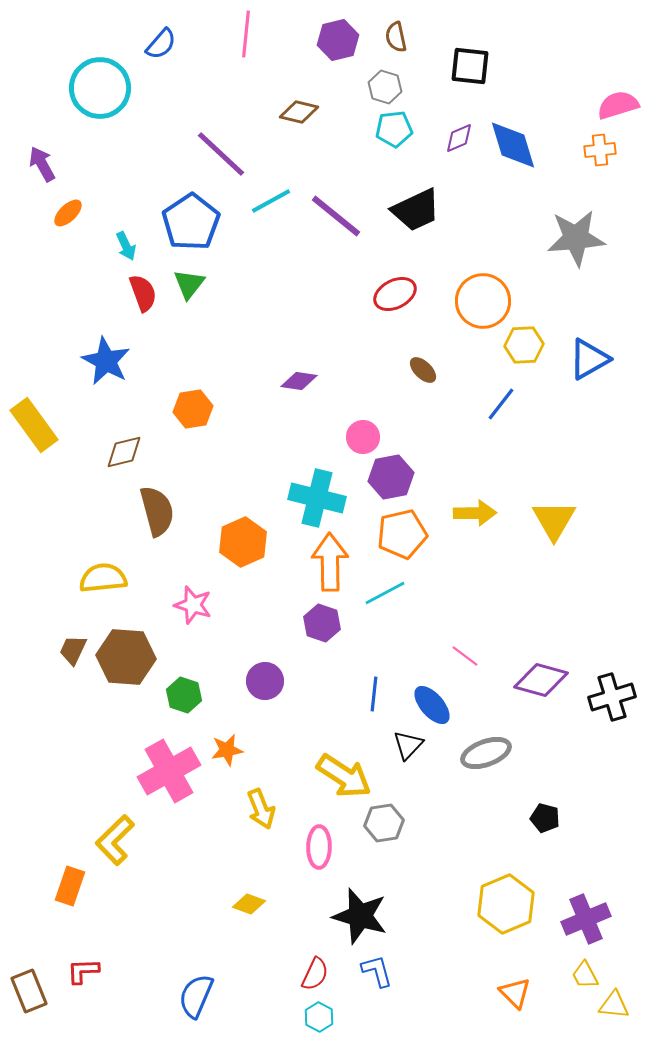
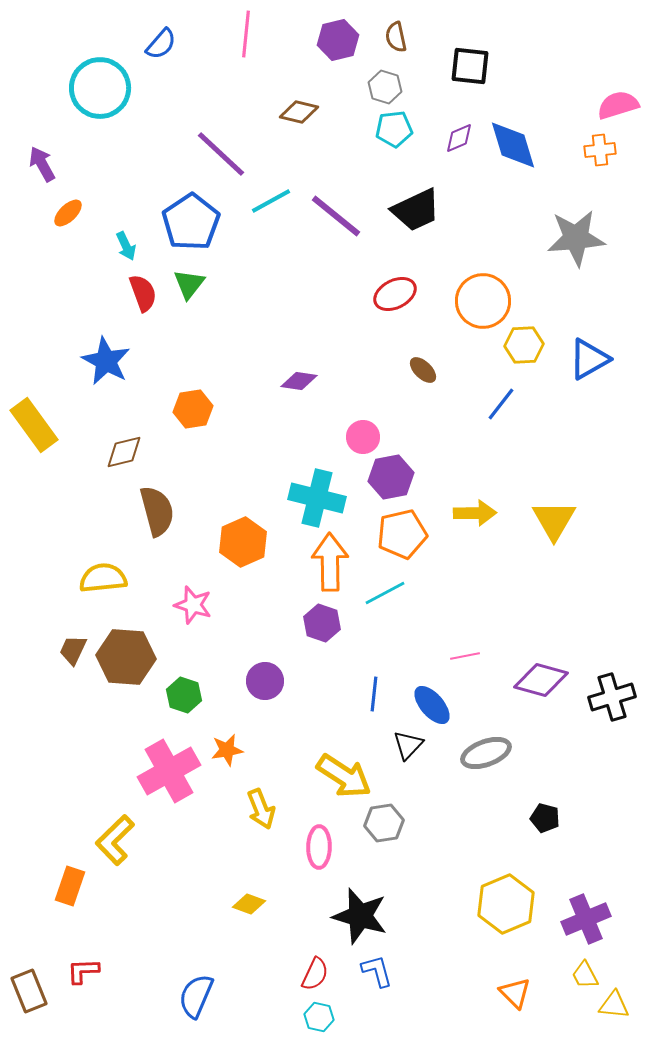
pink line at (465, 656): rotated 48 degrees counterclockwise
cyan hexagon at (319, 1017): rotated 16 degrees counterclockwise
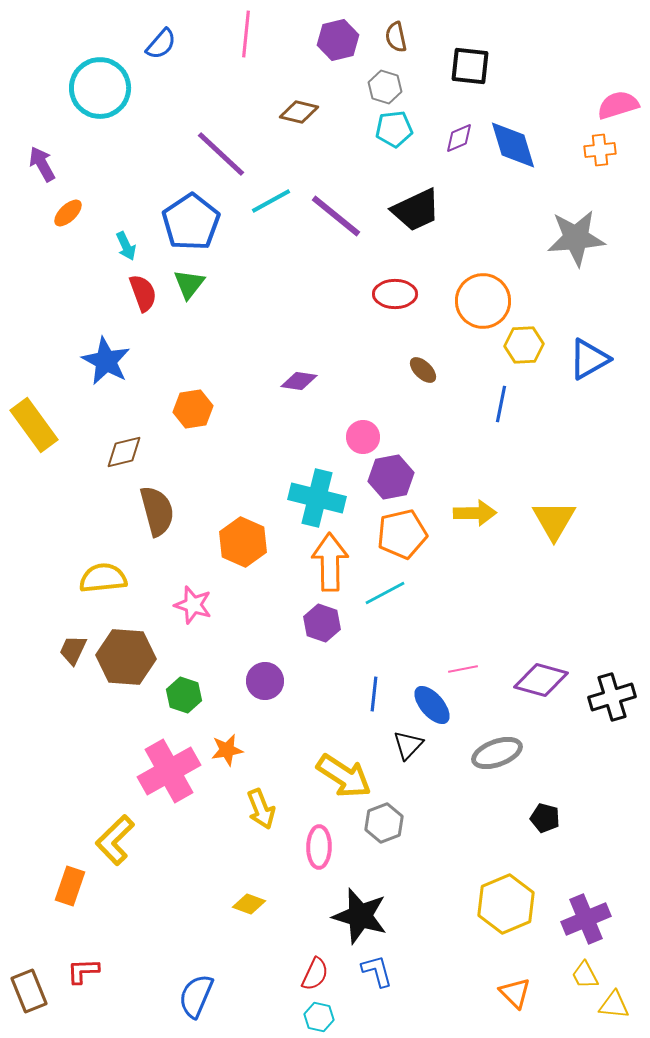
red ellipse at (395, 294): rotated 27 degrees clockwise
blue line at (501, 404): rotated 27 degrees counterclockwise
orange hexagon at (243, 542): rotated 12 degrees counterclockwise
pink line at (465, 656): moved 2 px left, 13 px down
gray ellipse at (486, 753): moved 11 px right
gray hexagon at (384, 823): rotated 12 degrees counterclockwise
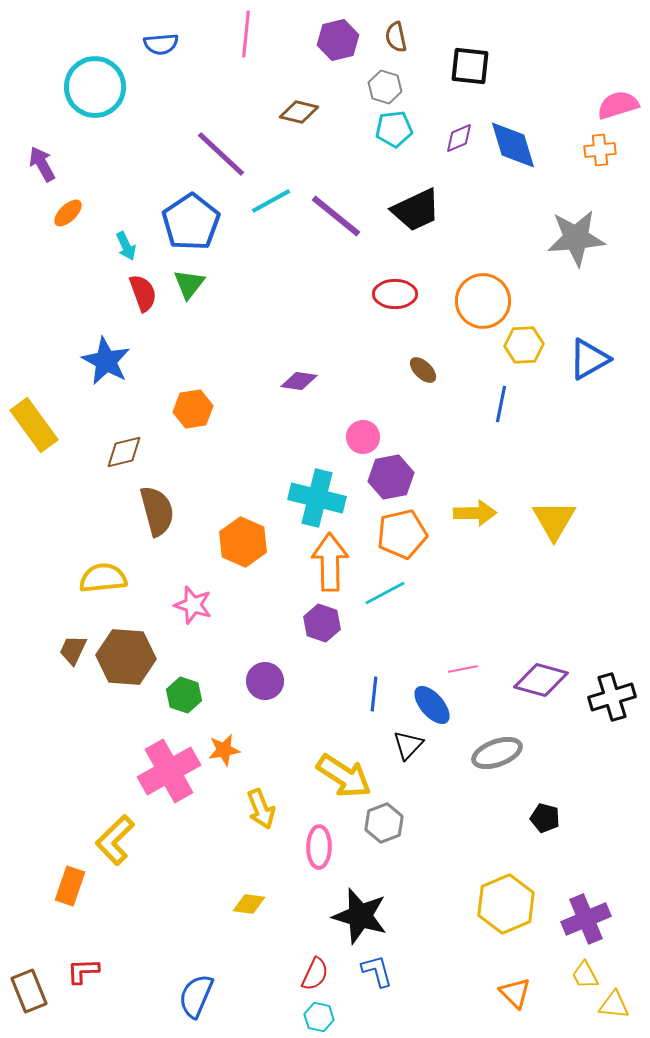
blue semicircle at (161, 44): rotated 44 degrees clockwise
cyan circle at (100, 88): moved 5 px left, 1 px up
orange star at (227, 750): moved 3 px left
yellow diamond at (249, 904): rotated 12 degrees counterclockwise
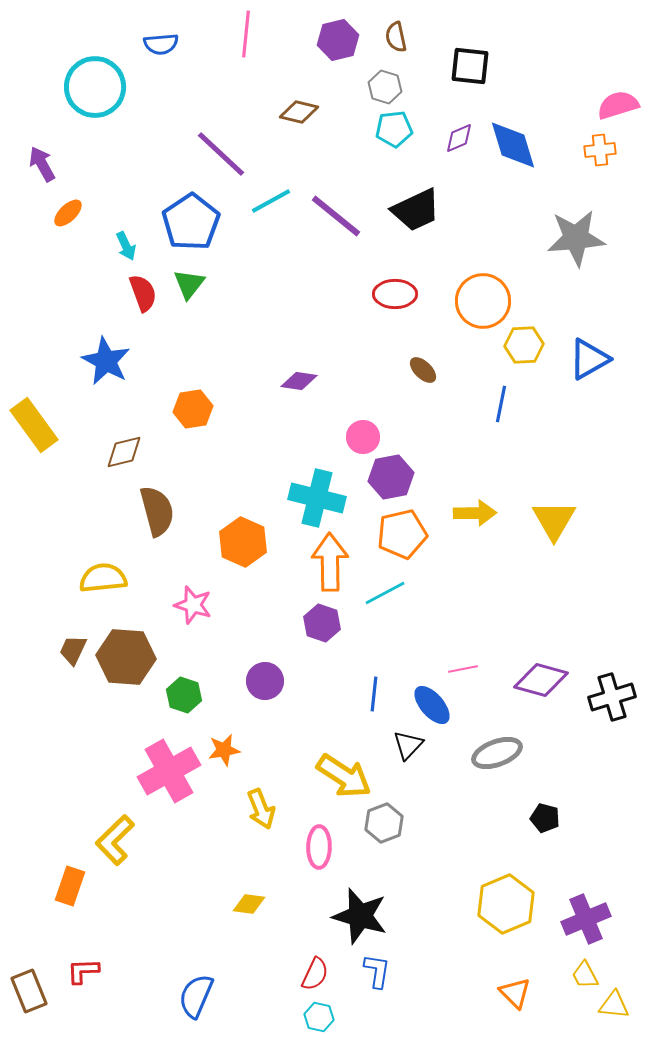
blue L-shape at (377, 971): rotated 24 degrees clockwise
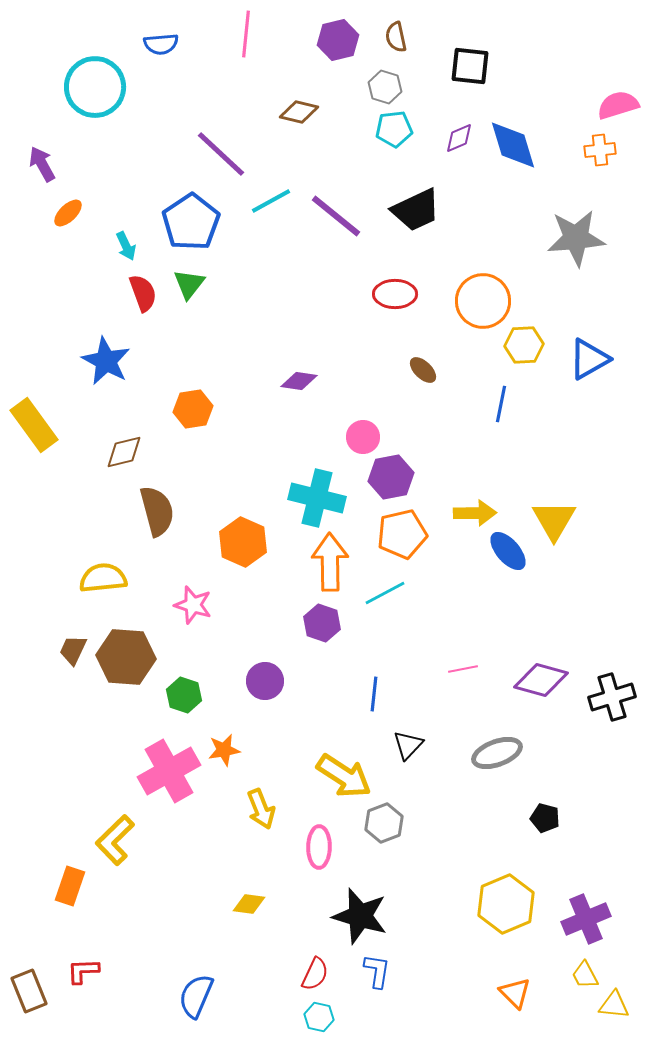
blue ellipse at (432, 705): moved 76 px right, 154 px up
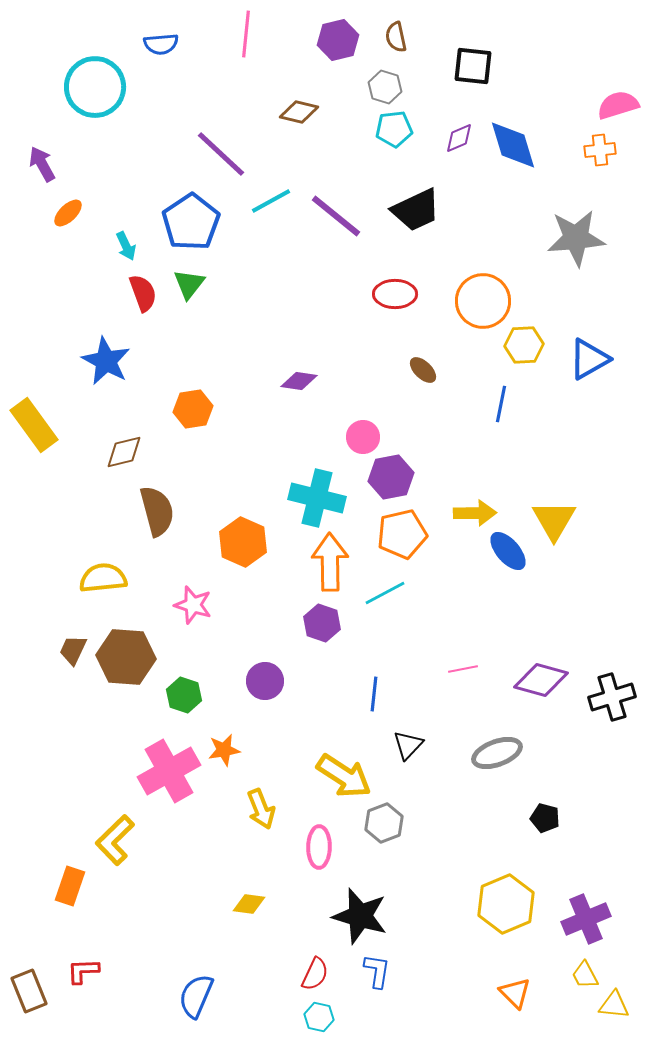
black square at (470, 66): moved 3 px right
